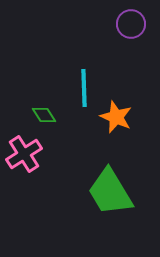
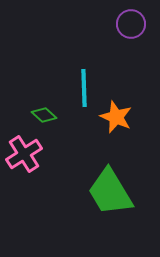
green diamond: rotated 15 degrees counterclockwise
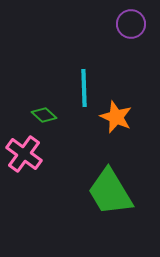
pink cross: rotated 21 degrees counterclockwise
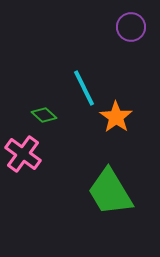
purple circle: moved 3 px down
cyan line: rotated 24 degrees counterclockwise
orange star: rotated 12 degrees clockwise
pink cross: moved 1 px left
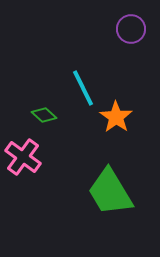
purple circle: moved 2 px down
cyan line: moved 1 px left
pink cross: moved 3 px down
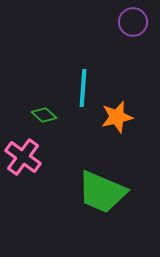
purple circle: moved 2 px right, 7 px up
cyan line: rotated 30 degrees clockwise
orange star: moved 1 px right; rotated 24 degrees clockwise
green trapezoid: moved 8 px left; rotated 36 degrees counterclockwise
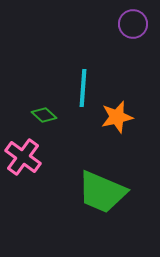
purple circle: moved 2 px down
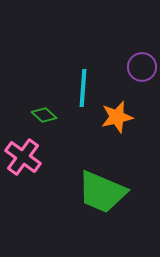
purple circle: moved 9 px right, 43 px down
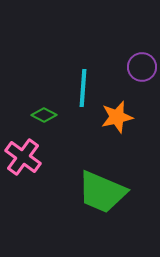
green diamond: rotated 15 degrees counterclockwise
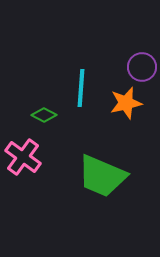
cyan line: moved 2 px left
orange star: moved 9 px right, 14 px up
green trapezoid: moved 16 px up
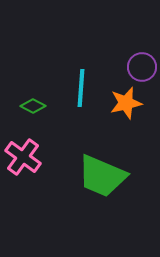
green diamond: moved 11 px left, 9 px up
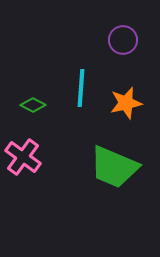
purple circle: moved 19 px left, 27 px up
green diamond: moved 1 px up
green trapezoid: moved 12 px right, 9 px up
